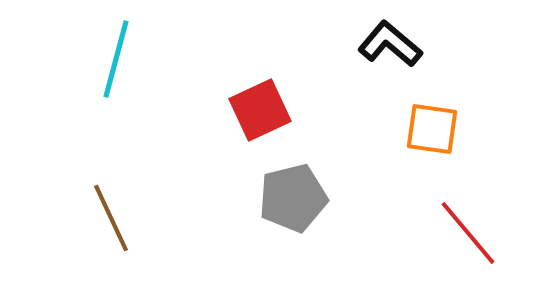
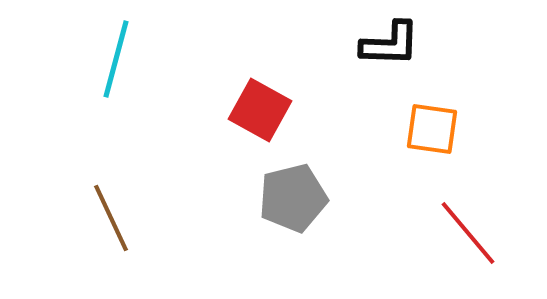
black L-shape: rotated 142 degrees clockwise
red square: rotated 36 degrees counterclockwise
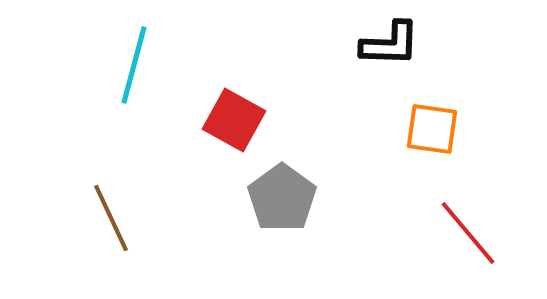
cyan line: moved 18 px right, 6 px down
red square: moved 26 px left, 10 px down
gray pentagon: moved 11 px left; rotated 22 degrees counterclockwise
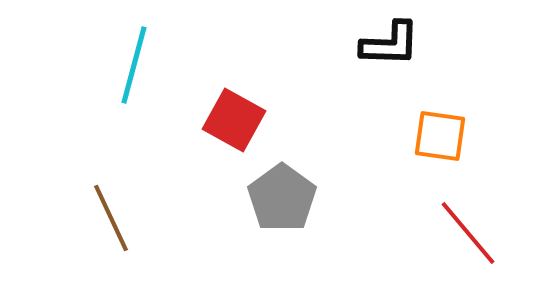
orange square: moved 8 px right, 7 px down
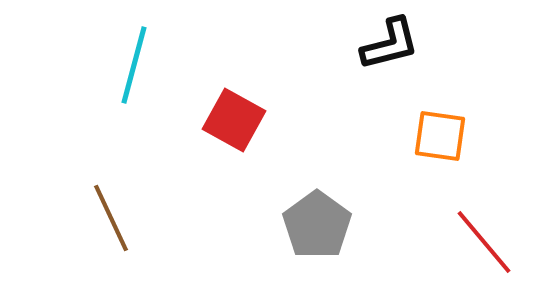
black L-shape: rotated 16 degrees counterclockwise
gray pentagon: moved 35 px right, 27 px down
red line: moved 16 px right, 9 px down
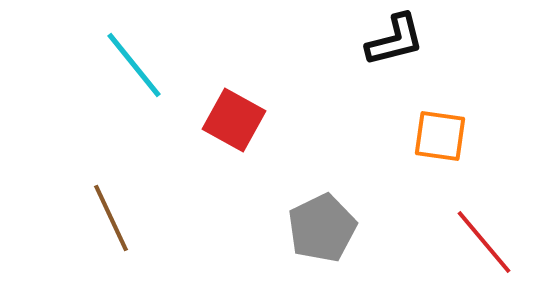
black L-shape: moved 5 px right, 4 px up
cyan line: rotated 54 degrees counterclockwise
gray pentagon: moved 5 px right, 3 px down; rotated 10 degrees clockwise
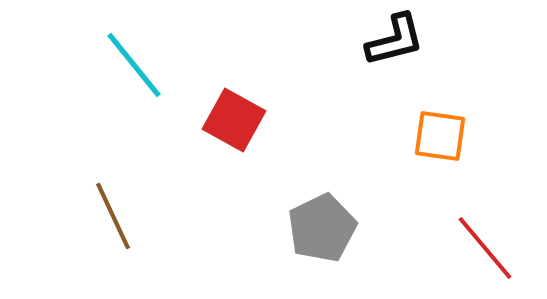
brown line: moved 2 px right, 2 px up
red line: moved 1 px right, 6 px down
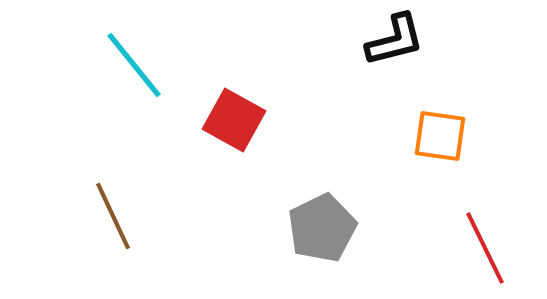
red line: rotated 14 degrees clockwise
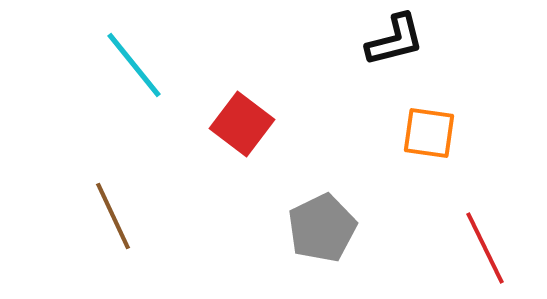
red square: moved 8 px right, 4 px down; rotated 8 degrees clockwise
orange square: moved 11 px left, 3 px up
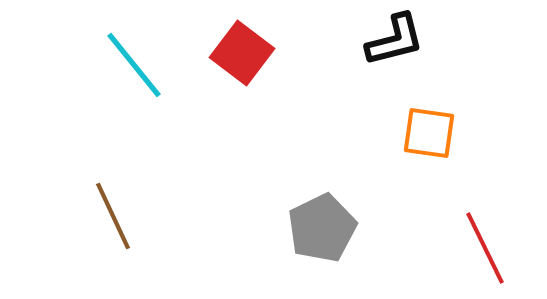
red square: moved 71 px up
